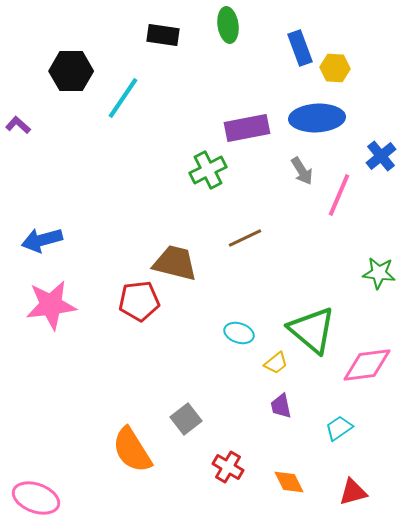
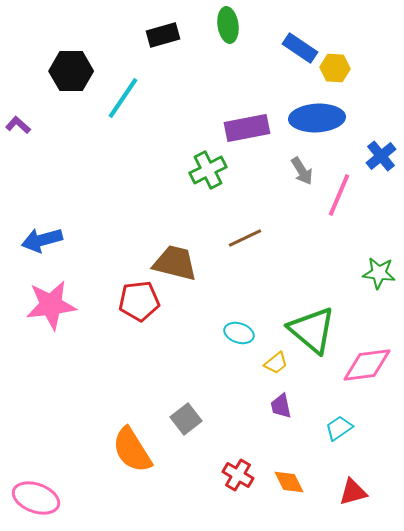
black rectangle: rotated 24 degrees counterclockwise
blue rectangle: rotated 36 degrees counterclockwise
red cross: moved 10 px right, 8 px down
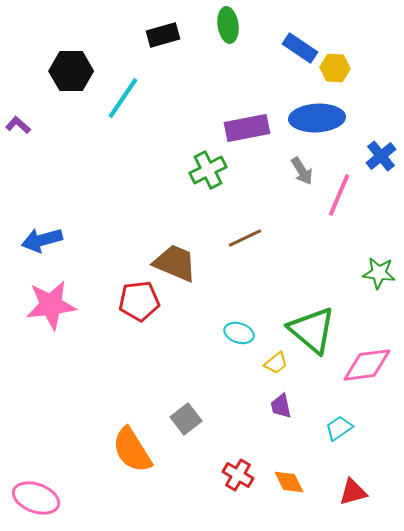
brown trapezoid: rotated 9 degrees clockwise
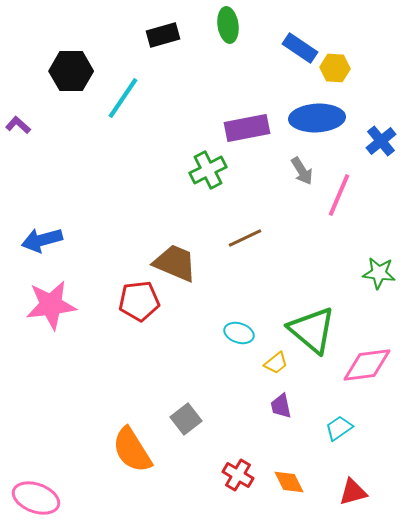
blue cross: moved 15 px up
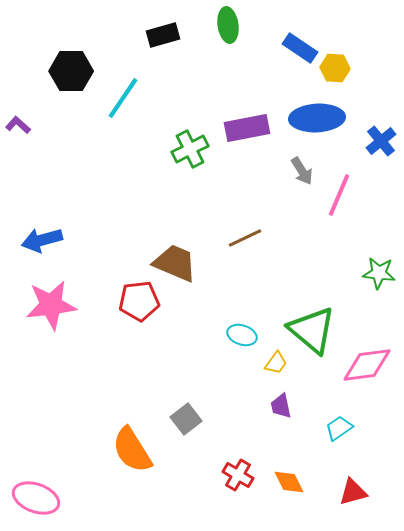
green cross: moved 18 px left, 21 px up
cyan ellipse: moved 3 px right, 2 px down
yellow trapezoid: rotated 15 degrees counterclockwise
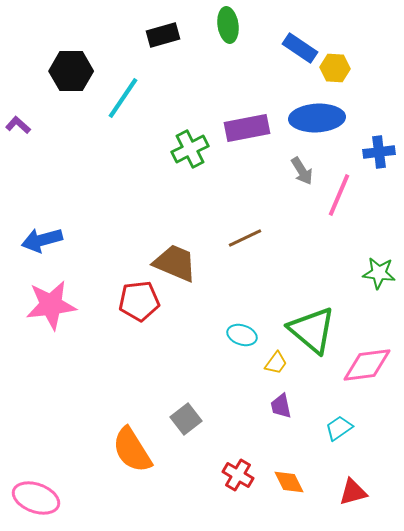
blue cross: moved 2 px left, 11 px down; rotated 32 degrees clockwise
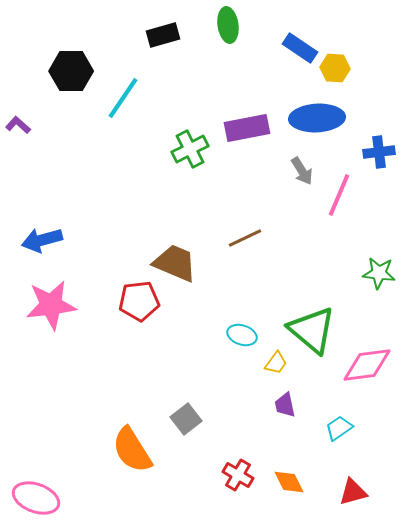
purple trapezoid: moved 4 px right, 1 px up
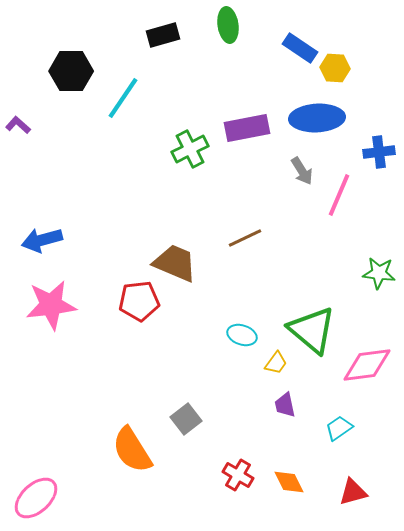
pink ellipse: rotated 63 degrees counterclockwise
